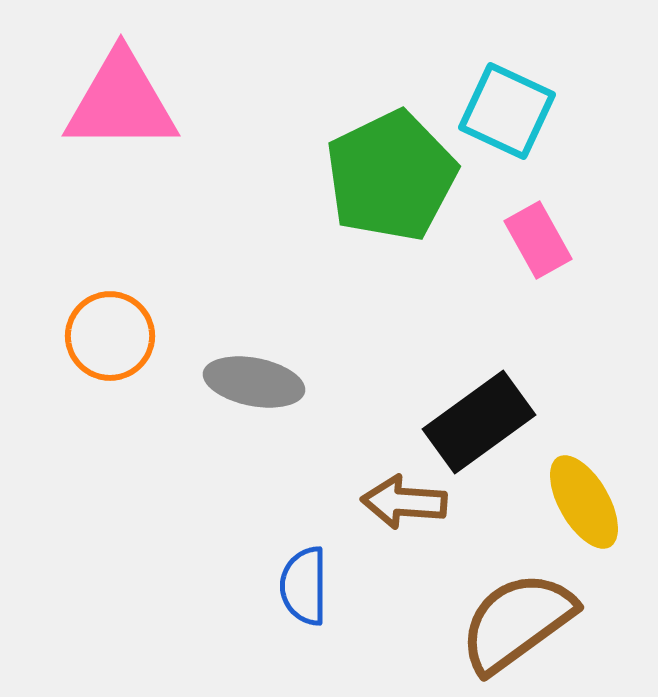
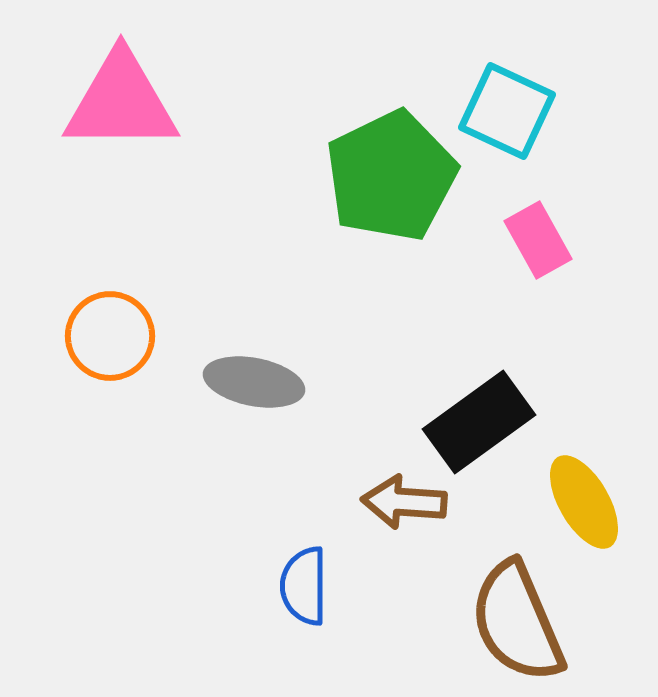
brown semicircle: rotated 77 degrees counterclockwise
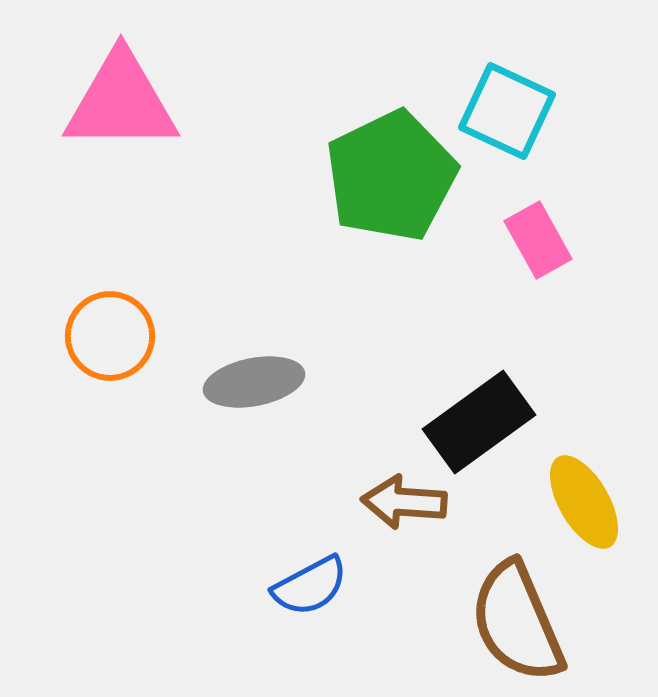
gray ellipse: rotated 22 degrees counterclockwise
blue semicircle: moved 6 px right; rotated 118 degrees counterclockwise
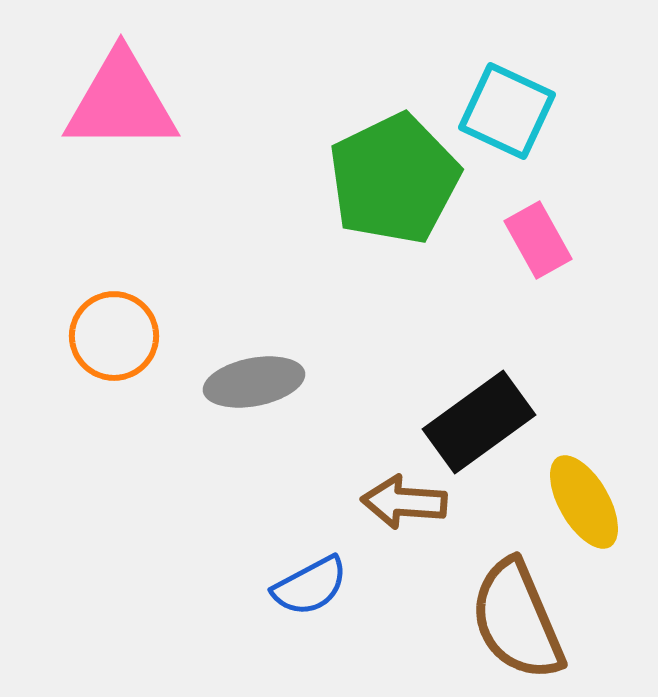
green pentagon: moved 3 px right, 3 px down
orange circle: moved 4 px right
brown semicircle: moved 2 px up
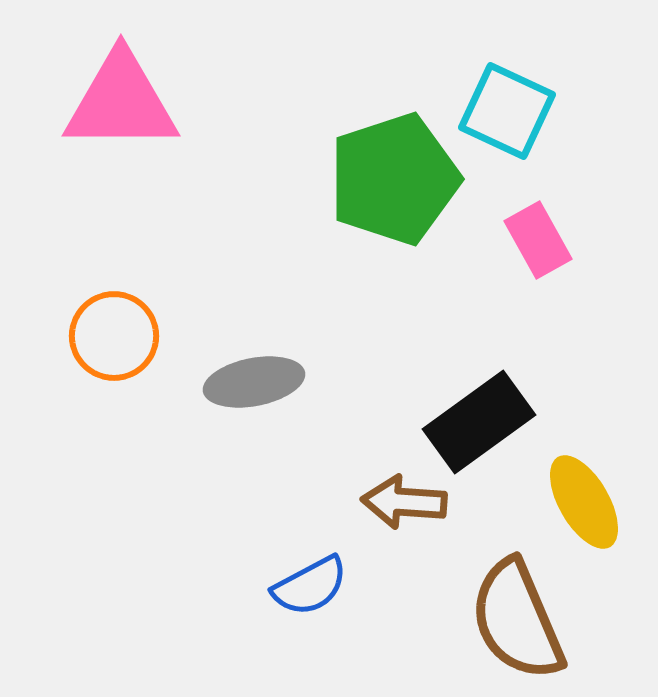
green pentagon: rotated 8 degrees clockwise
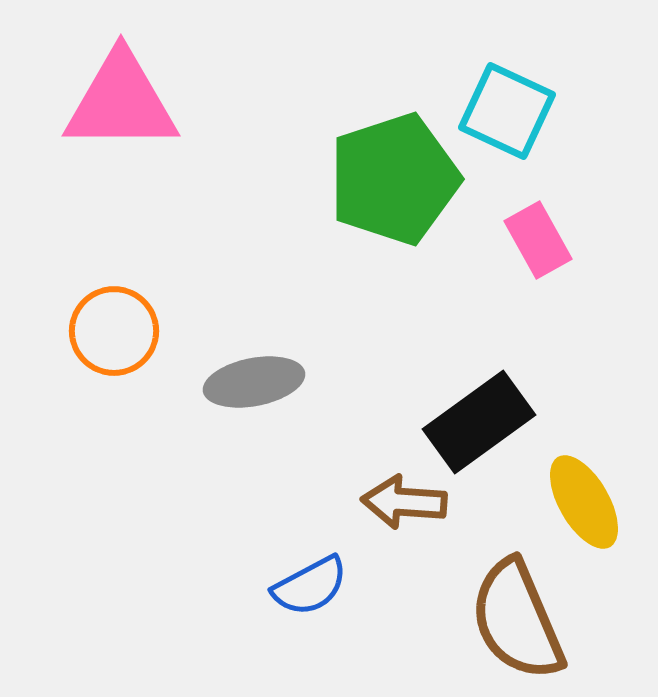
orange circle: moved 5 px up
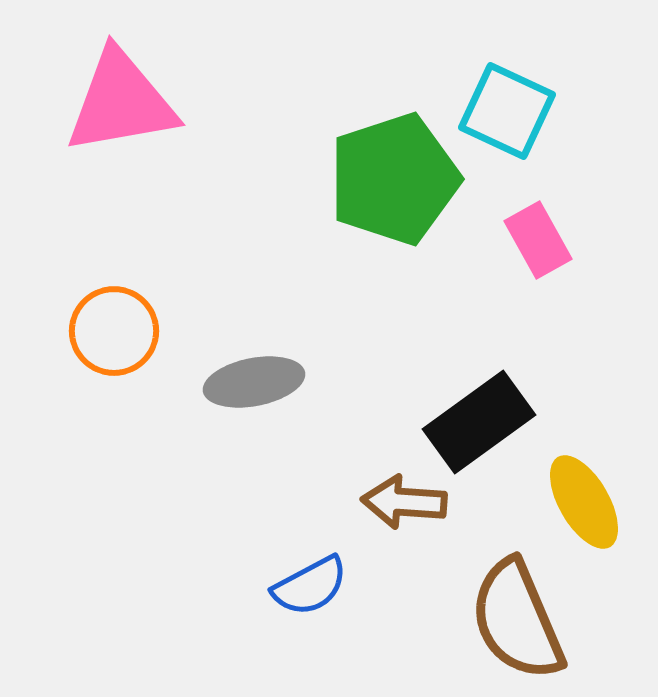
pink triangle: rotated 10 degrees counterclockwise
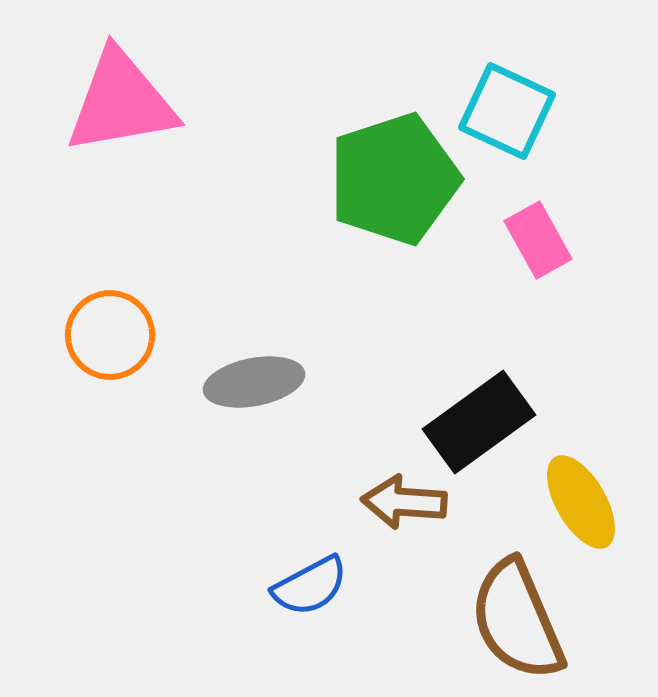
orange circle: moved 4 px left, 4 px down
yellow ellipse: moved 3 px left
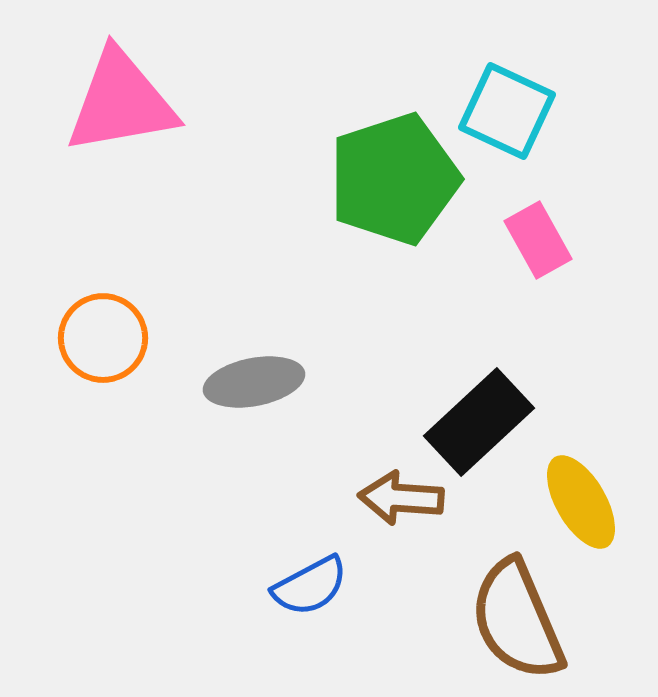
orange circle: moved 7 px left, 3 px down
black rectangle: rotated 7 degrees counterclockwise
brown arrow: moved 3 px left, 4 px up
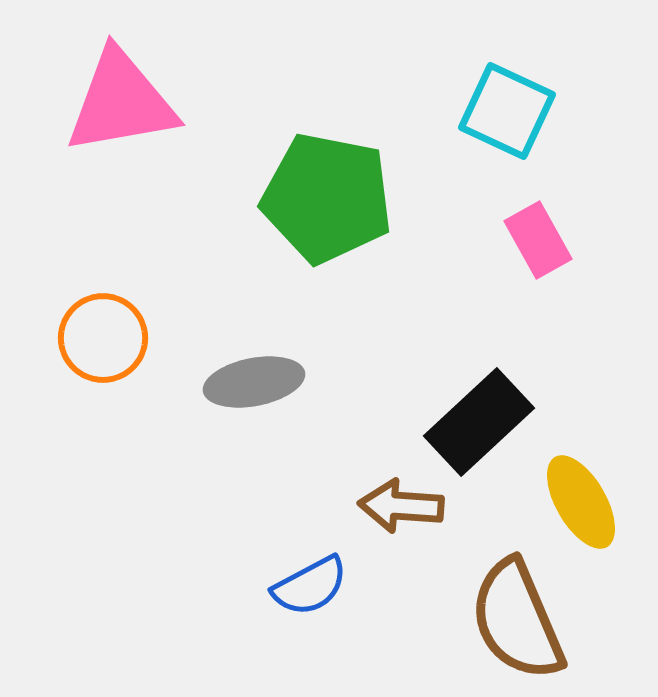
green pentagon: moved 67 px left, 19 px down; rotated 29 degrees clockwise
brown arrow: moved 8 px down
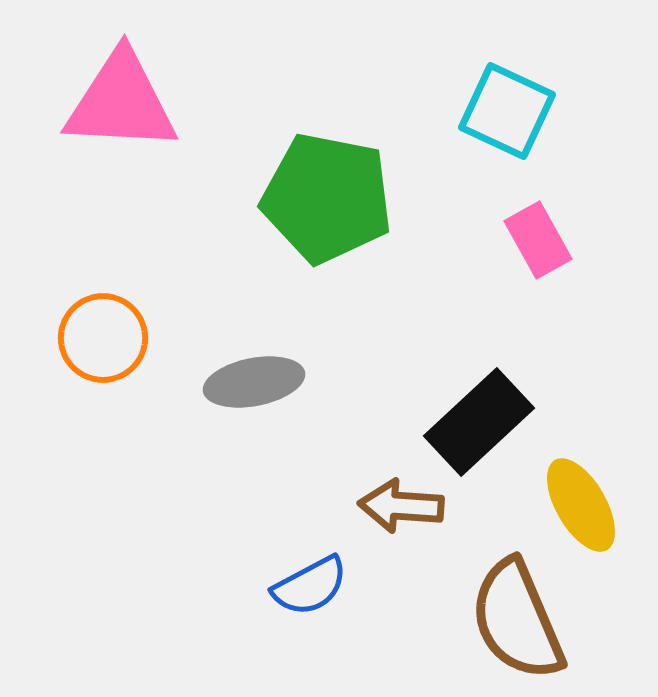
pink triangle: rotated 13 degrees clockwise
yellow ellipse: moved 3 px down
